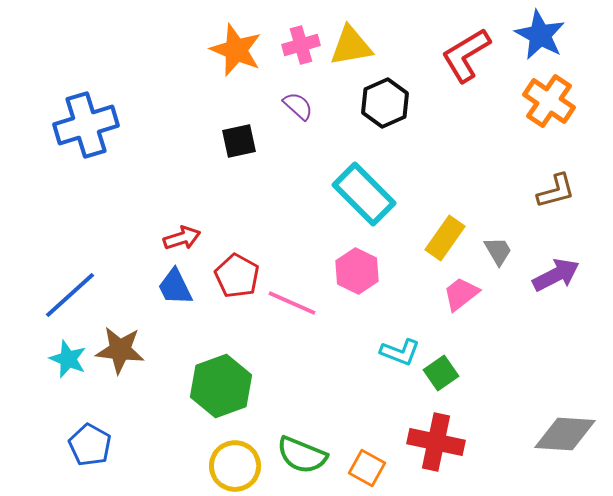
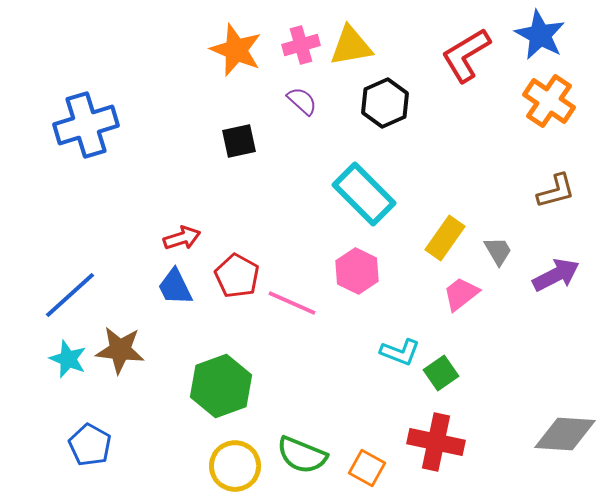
purple semicircle: moved 4 px right, 5 px up
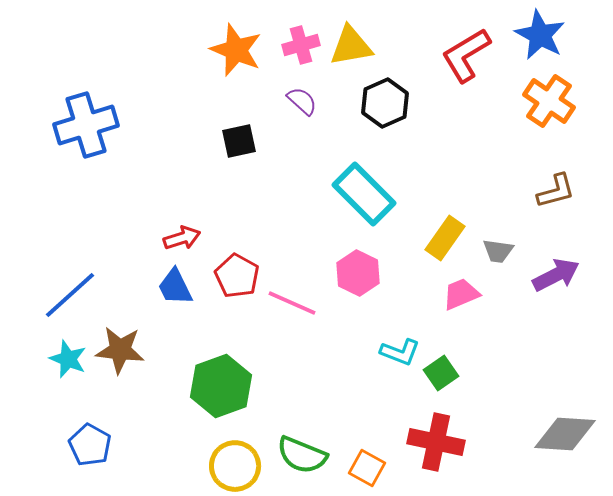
gray trapezoid: rotated 128 degrees clockwise
pink hexagon: moved 1 px right, 2 px down
pink trapezoid: rotated 15 degrees clockwise
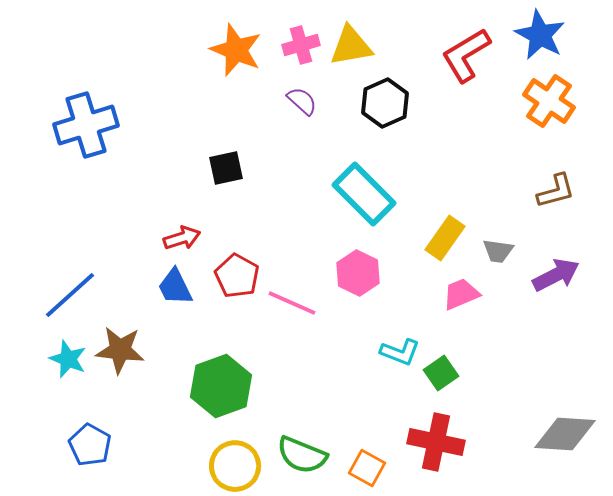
black square: moved 13 px left, 27 px down
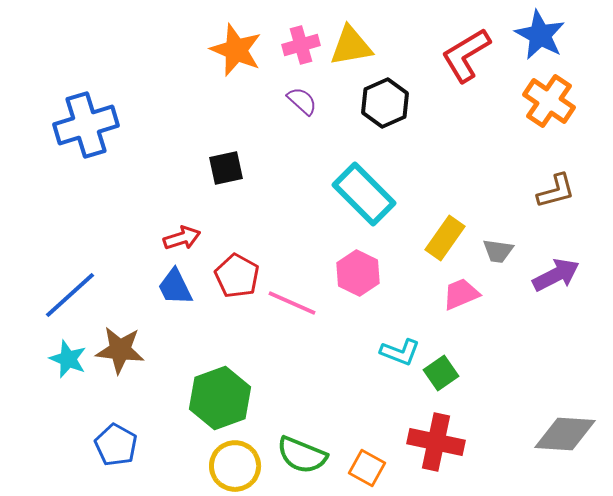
green hexagon: moved 1 px left, 12 px down
blue pentagon: moved 26 px right
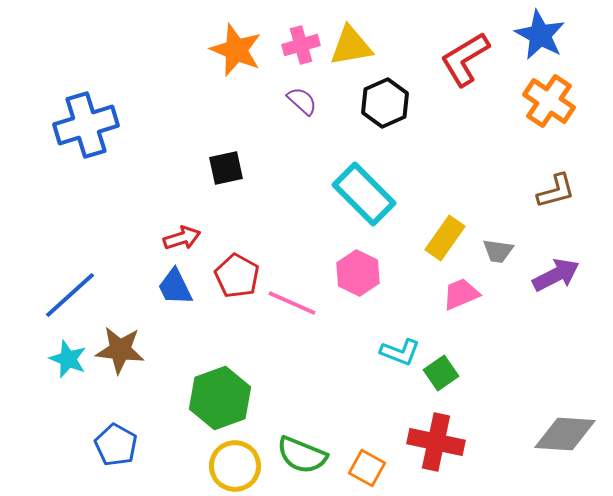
red L-shape: moved 1 px left, 4 px down
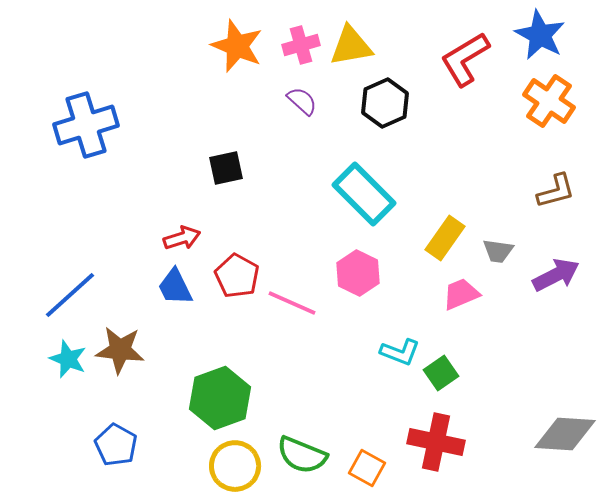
orange star: moved 1 px right, 4 px up
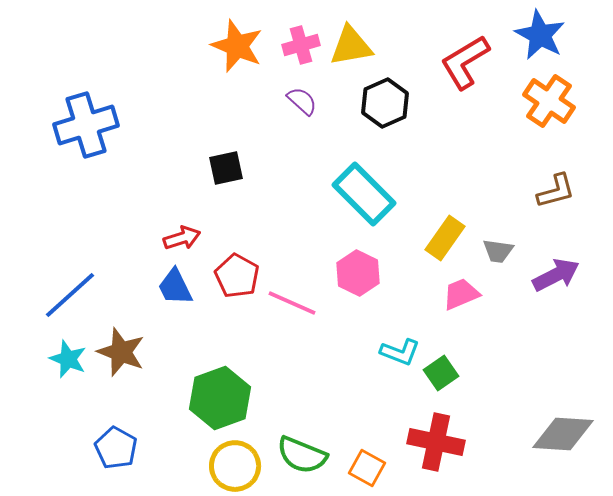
red L-shape: moved 3 px down
brown star: moved 1 px right, 2 px down; rotated 15 degrees clockwise
gray diamond: moved 2 px left
blue pentagon: moved 3 px down
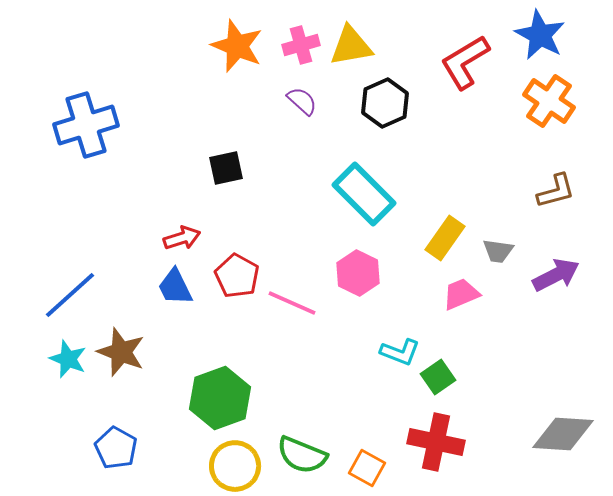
green square: moved 3 px left, 4 px down
